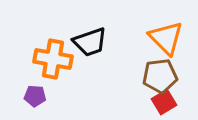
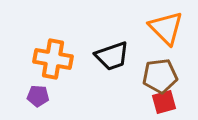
orange triangle: moved 10 px up
black trapezoid: moved 22 px right, 14 px down
purple pentagon: moved 3 px right
red square: rotated 15 degrees clockwise
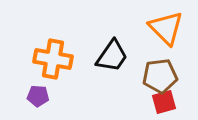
black trapezoid: rotated 36 degrees counterclockwise
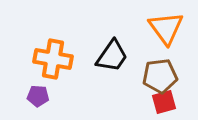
orange triangle: rotated 9 degrees clockwise
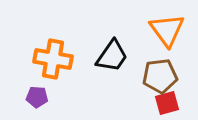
orange triangle: moved 1 px right, 2 px down
purple pentagon: moved 1 px left, 1 px down
red square: moved 3 px right, 1 px down
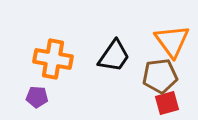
orange triangle: moved 5 px right, 11 px down
black trapezoid: moved 2 px right
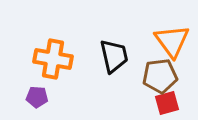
black trapezoid: rotated 48 degrees counterclockwise
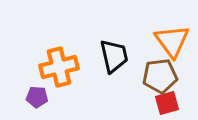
orange cross: moved 6 px right, 8 px down; rotated 24 degrees counterclockwise
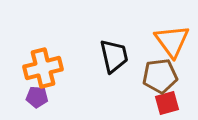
orange cross: moved 16 px left, 1 px down
